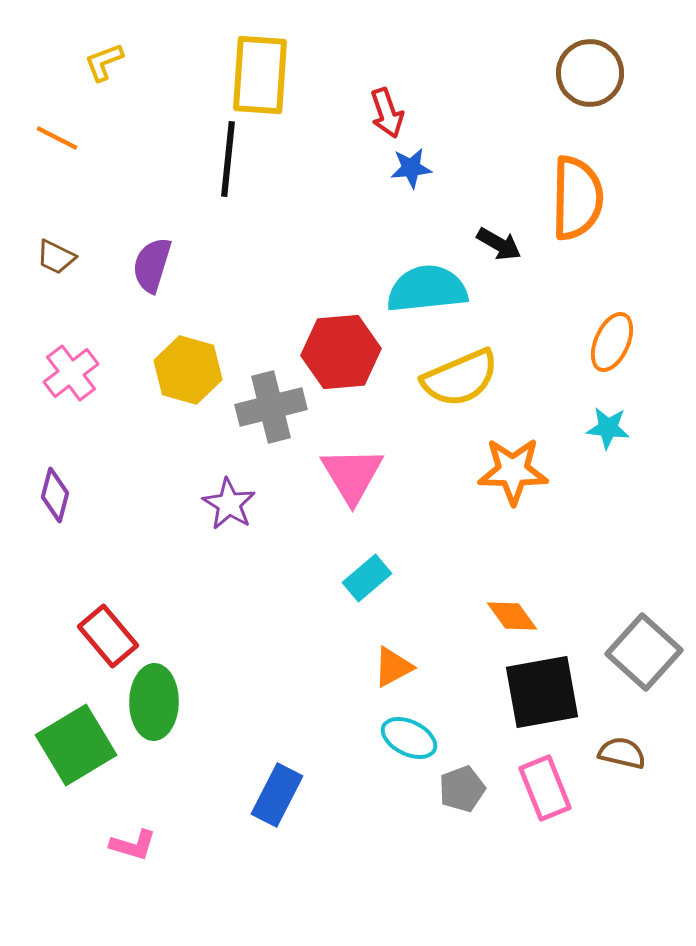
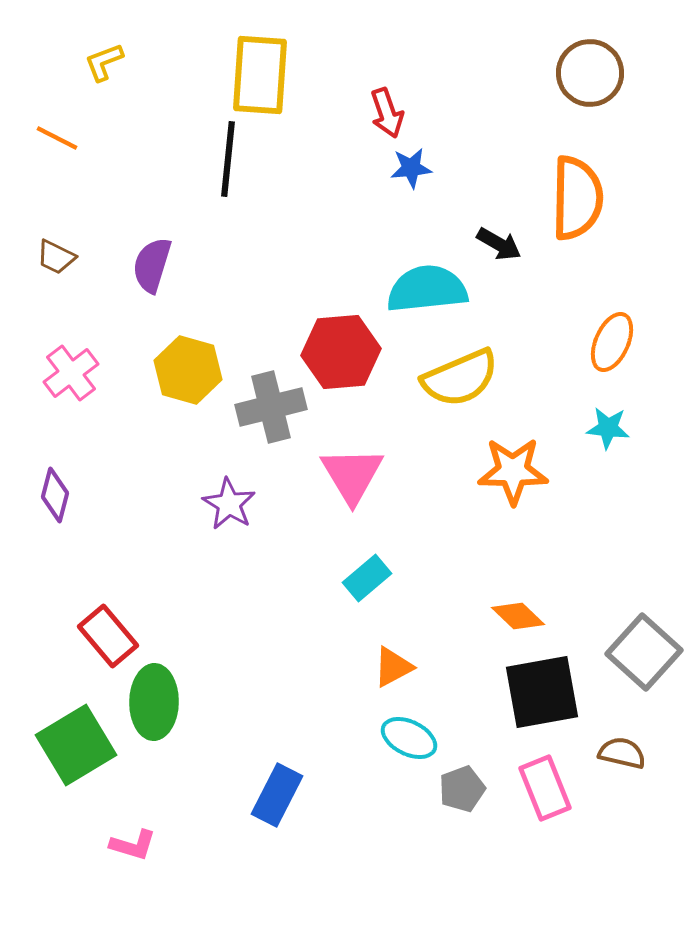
orange diamond: moved 6 px right; rotated 10 degrees counterclockwise
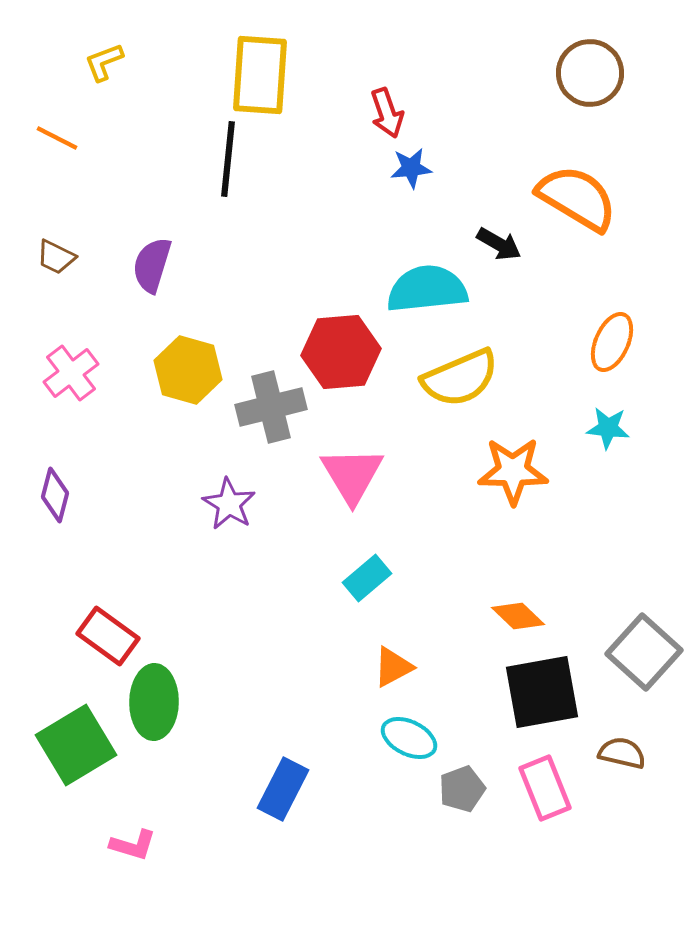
orange semicircle: rotated 60 degrees counterclockwise
red rectangle: rotated 14 degrees counterclockwise
blue rectangle: moved 6 px right, 6 px up
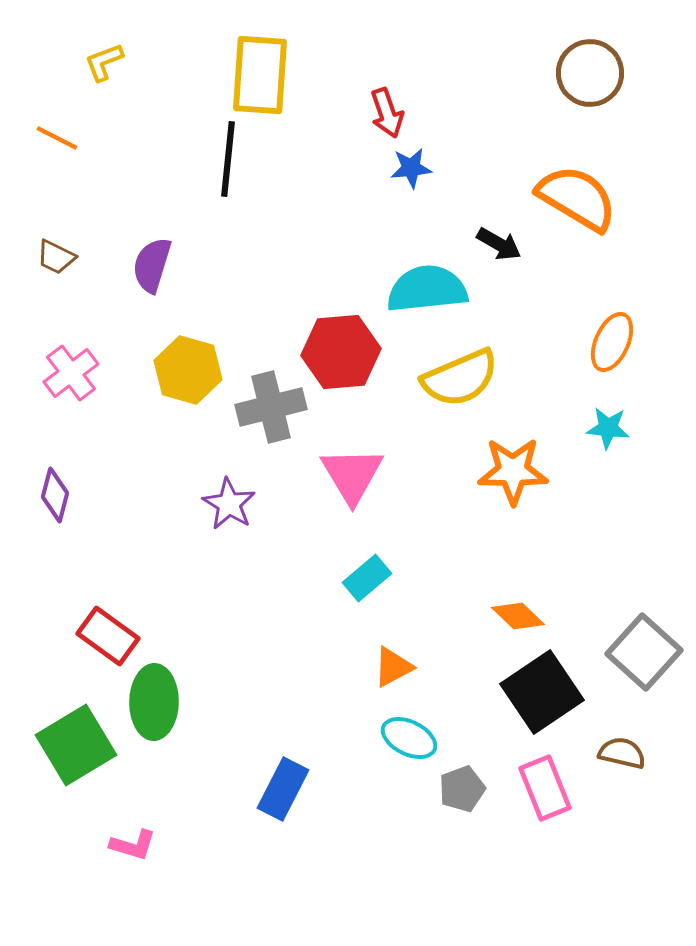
black square: rotated 24 degrees counterclockwise
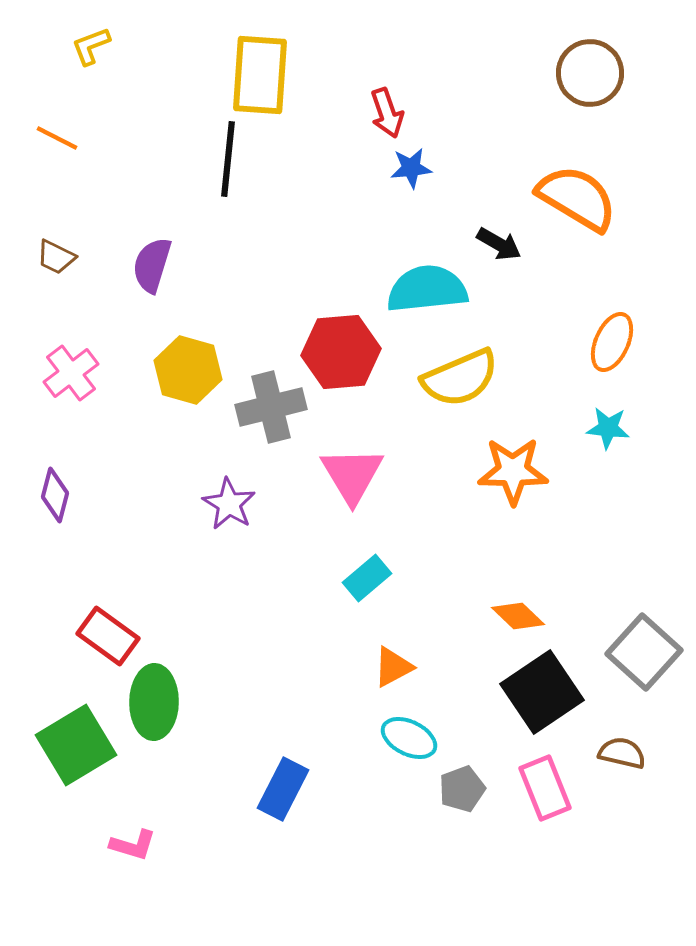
yellow L-shape: moved 13 px left, 16 px up
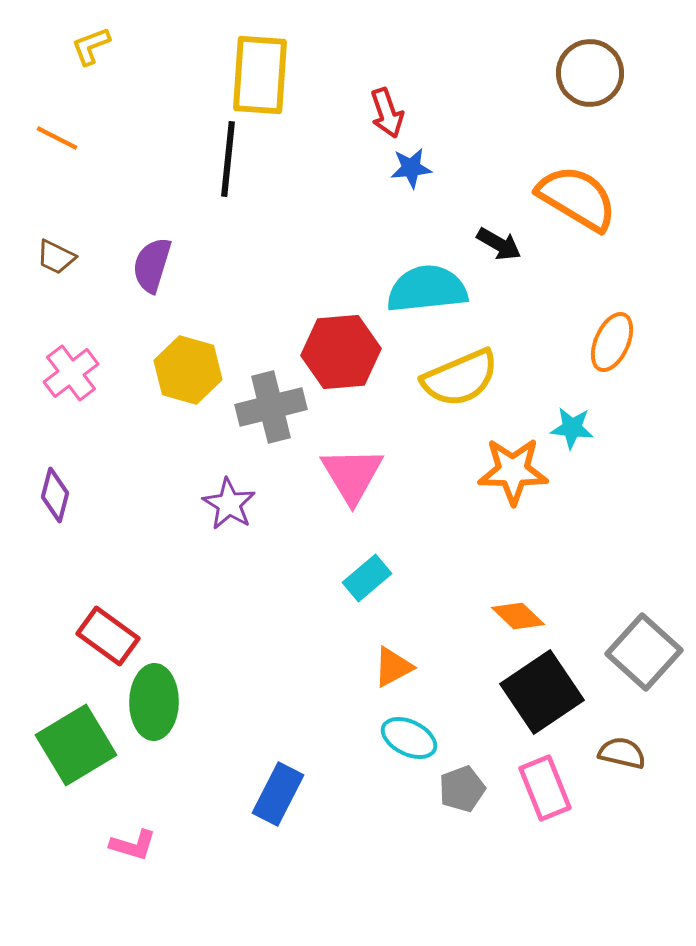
cyan star: moved 36 px left
blue rectangle: moved 5 px left, 5 px down
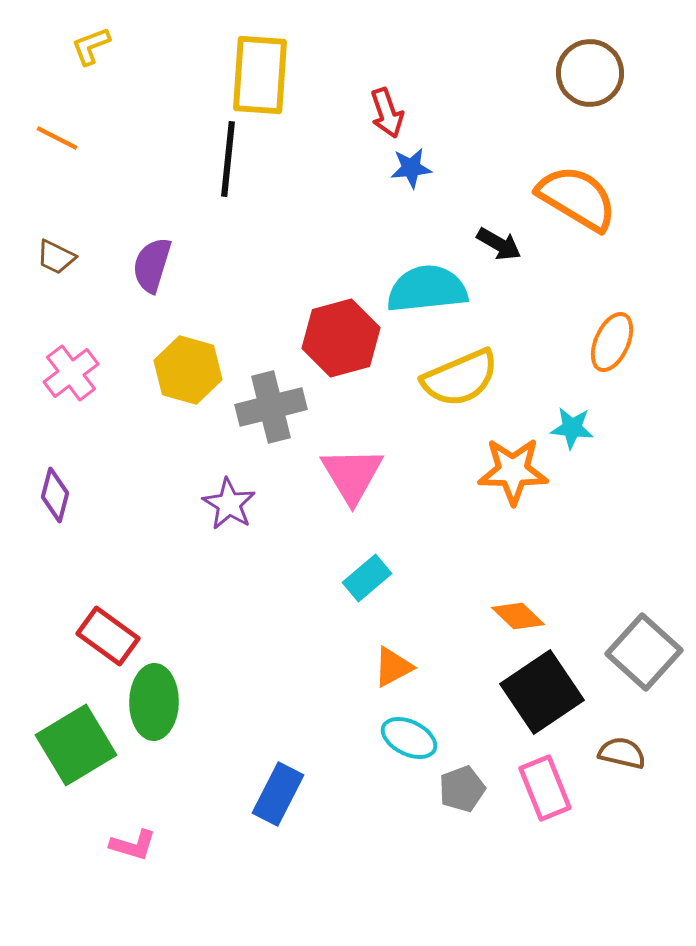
red hexagon: moved 14 px up; rotated 10 degrees counterclockwise
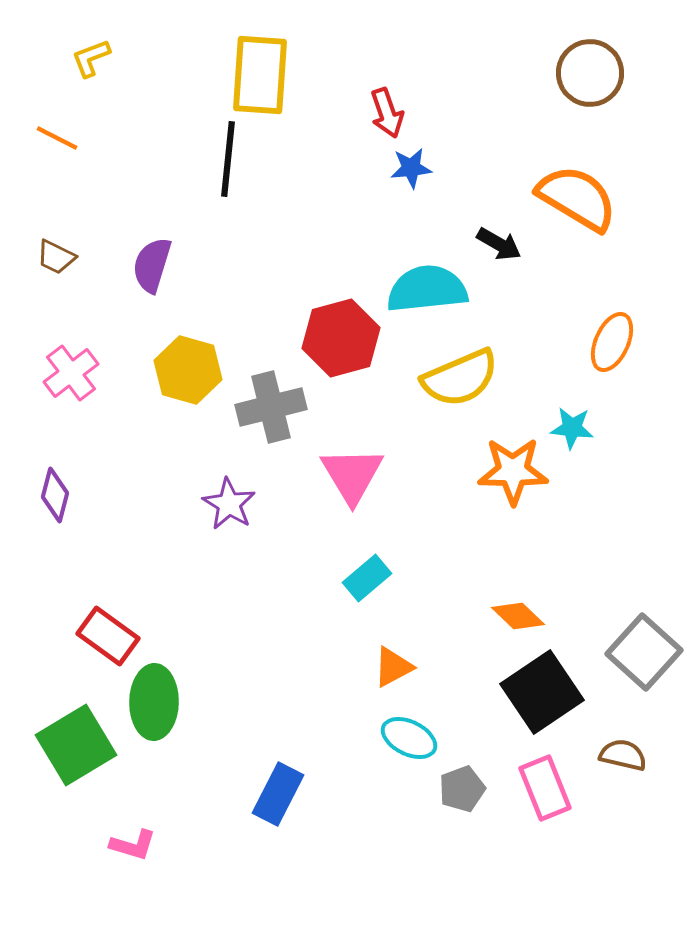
yellow L-shape: moved 12 px down
brown semicircle: moved 1 px right, 2 px down
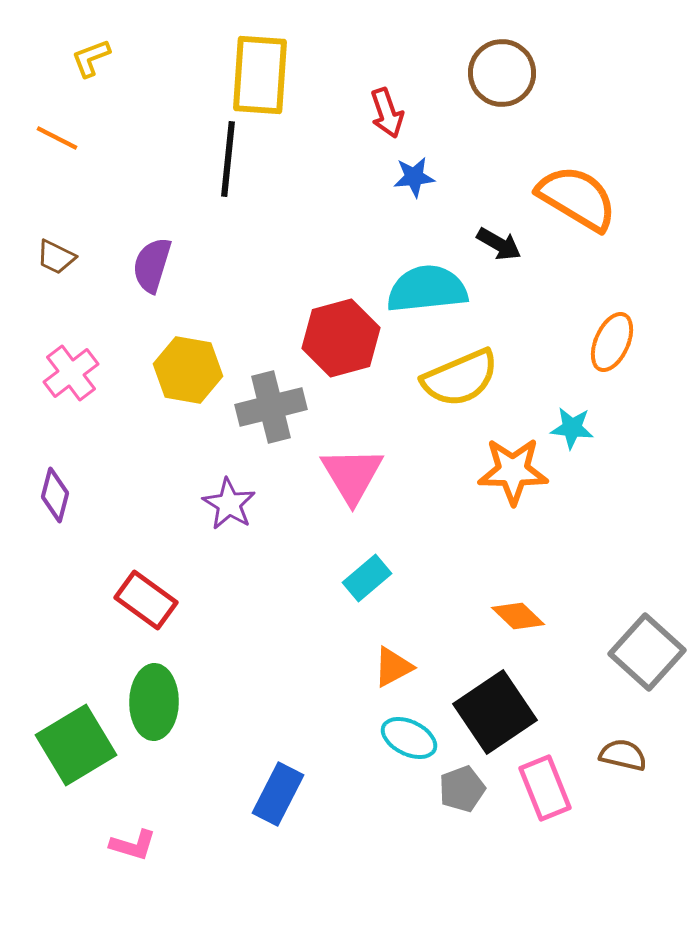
brown circle: moved 88 px left
blue star: moved 3 px right, 9 px down
yellow hexagon: rotated 6 degrees counterclockwise
red rectangle: moved 38 px right, 36 px up
gray square: moved 3 px right
black square: moved 47 px left, 20 px down
